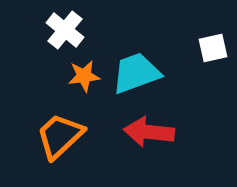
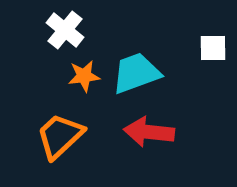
white square: rotated 12 degrees clockwise
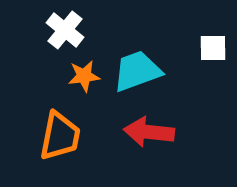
cyan trapezoid: moved 1 px right, 2 px up
orange trapezoid: rotated 144 degrees clockwise
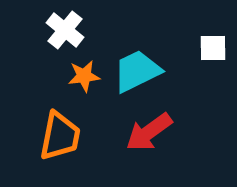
cyan trapezoid: rotated 6 degrees counterclockwise
red arrow: rotated 42 degrees counterclockwise
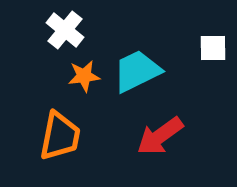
red arrow: moved 11 px right, 4 px down
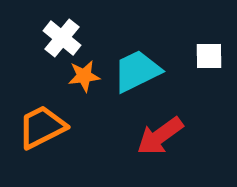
white cross: moved 3 px left, 8 px down
white square: moved 4 px left, 8 px down
orange trapezoid: moved 18 px left, 9 px up; rotated 128 degrees counterclockwise
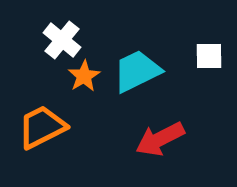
white cross: moved 2 px down
orange star: rotated 24 degrees counterclockwise
red arrow: moved 3 px down; rotated 9 degrees clockwise
